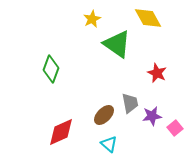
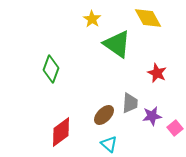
yellow star: rotated 12 degrees counterclockwise
gray trapezoid: rotated 15 degrees clockwise
red diamond: rotated 12 degrees counterclockwise
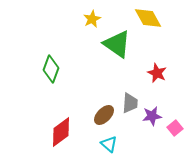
yellow star: rotated 12 degrees clockwise
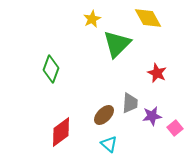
green triangle: rotated 40 degrees clockwise
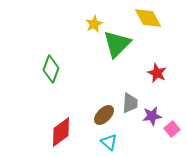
yellow star: moved 2 px right, 5 px down
pink square: moved 3 px left, 1 px down
cyan triangle: moved 2 px up
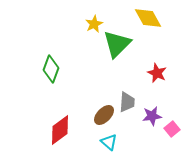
gray trapezoid: moved 3 px left, 1 px up
red diamond: moved 1 px left, 2 px up
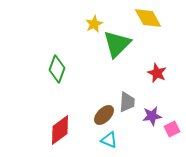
green diamond: moved 6 px right
pink square: rotated 14 degrees clockwise
cyan triangle: moved 2 px up; rotated 18 degrees counterclockwise
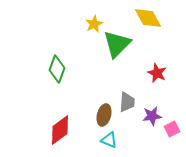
brown ellipse: rotated 30 degrees counterclockwise
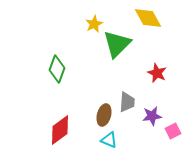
pink square: moved 1 px right, 2 px down
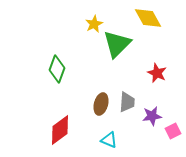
brown ellipse: moved 3 px left, 11 px up
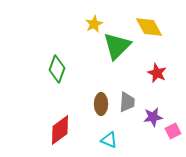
yellow diamond: moved 1 px right, 9 px down
green triangle: moved 2 px down
brown ellipse: rotated 15 degrees counterclockwise
purple star: moved 1 px right, 1 px down
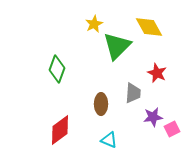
gray trapezoid: moved 6 px right, 9 px up
pink square: moved 1 px left, 2 px up
